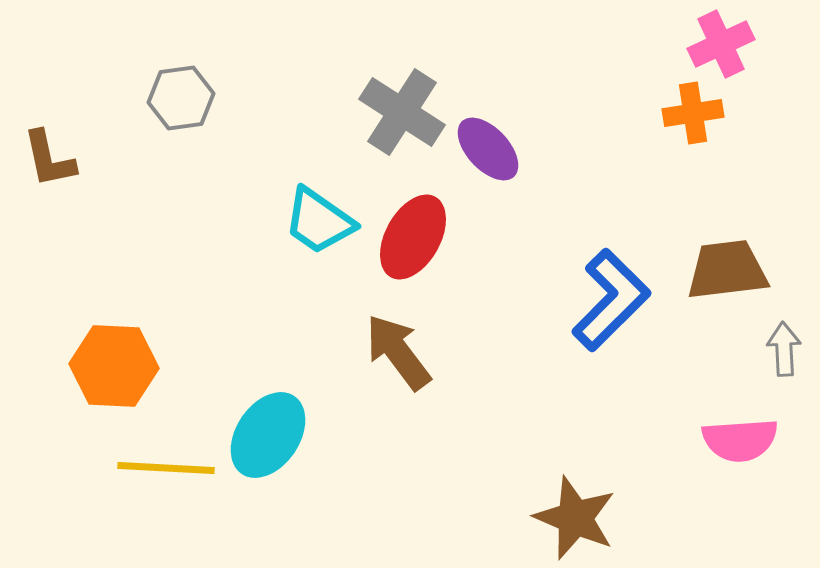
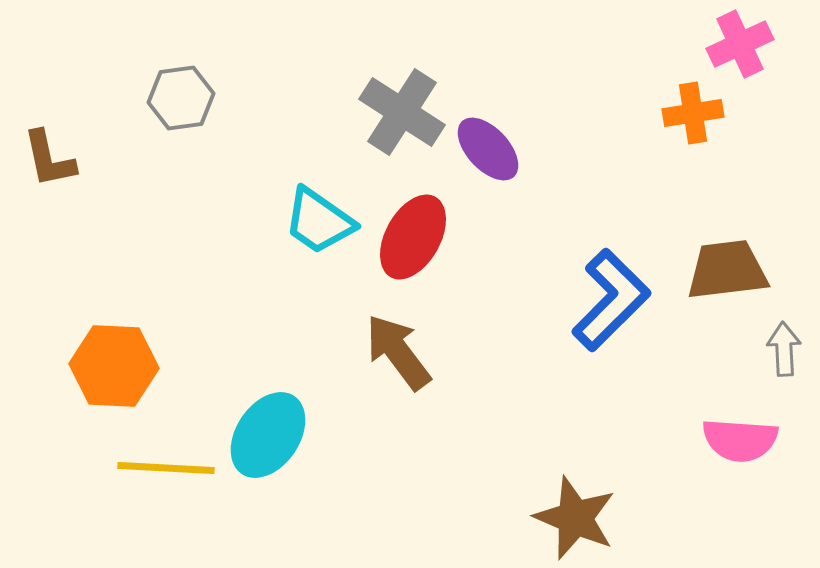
pink cross: moved 19 px right
pink semicircle: rotated 8 degrees clockwise
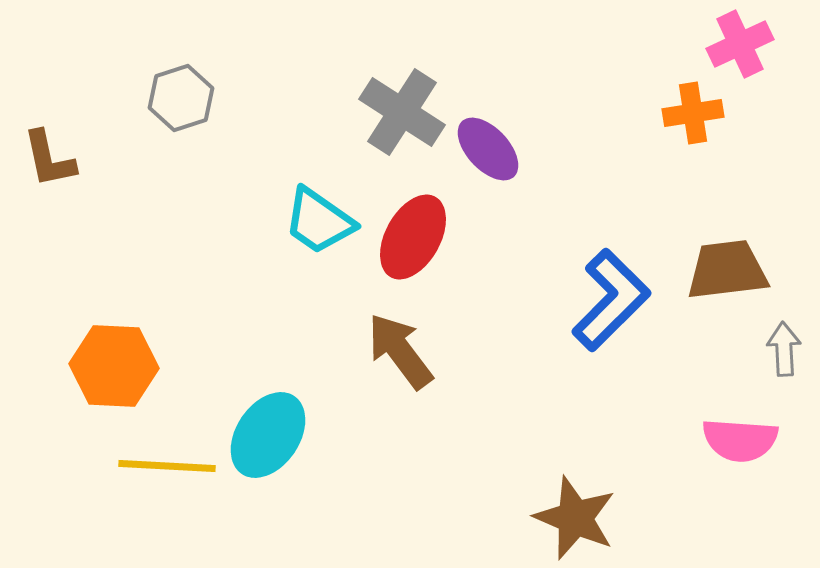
gray hexagon: rotated 10 degrees counterclockwise
brown arrow: moved 2 px right, 1 px up
yellow line: moved 1 px right, 2 px up
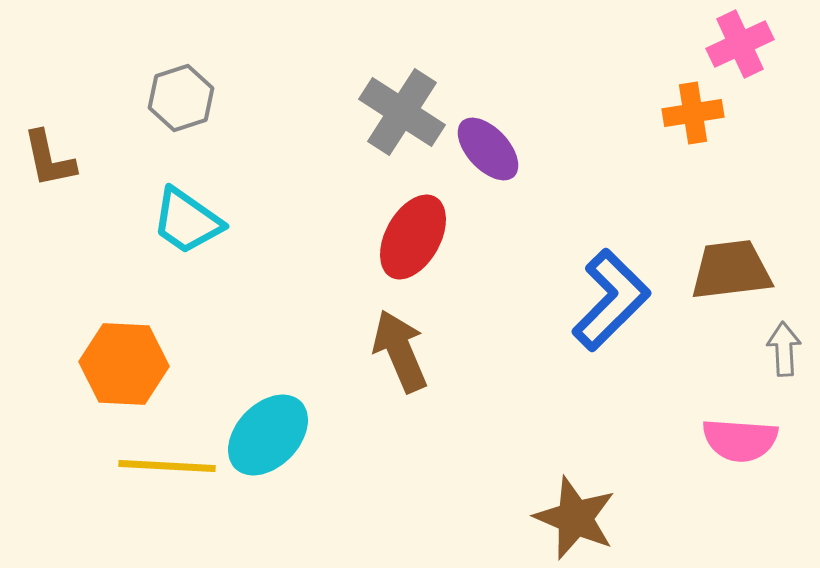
cyan trapezoid: moved 132 px left
brown trapezoid: moved 4 px right
brown arrow: rotated 14 degrees clockwise
orange hexagon: moved 10 px right, 2 px up
cyan ellipse: rotated 10 degrees clockwise
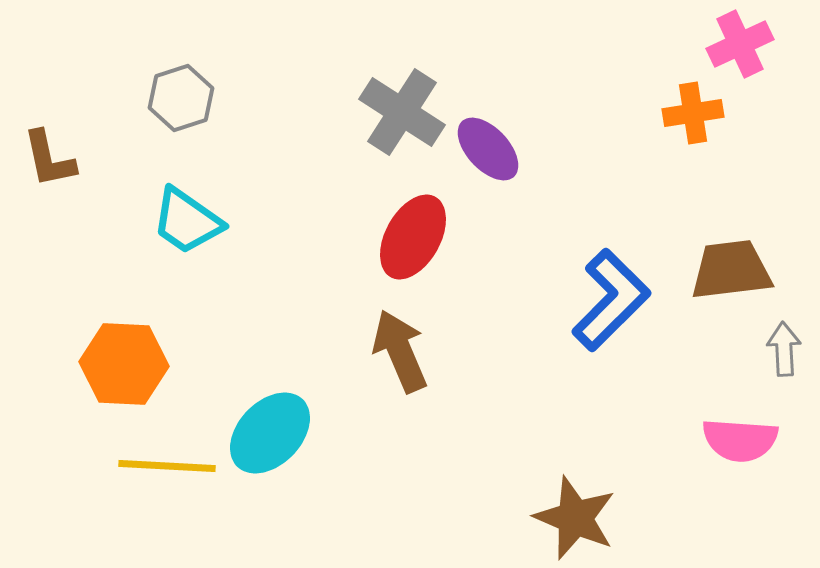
cyan ellipse: moved 2 px right, 2 px up
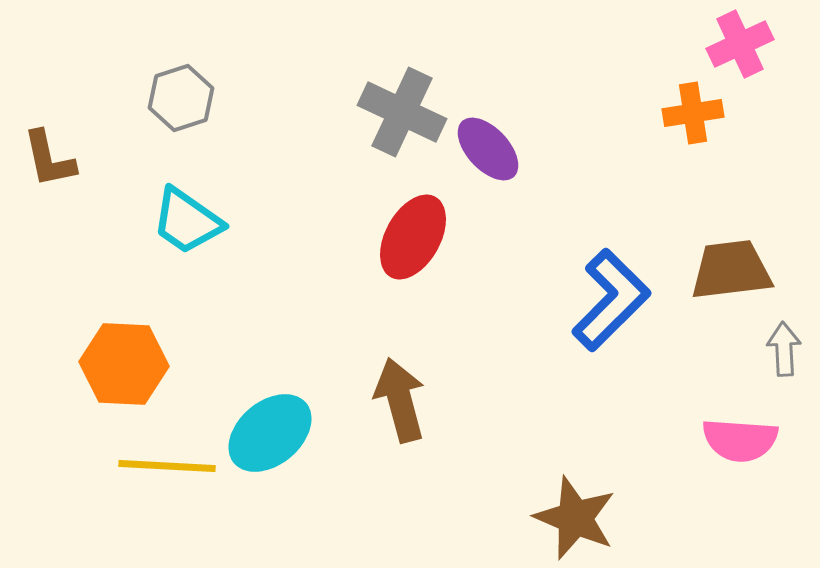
gray cross: rotated 8 degrees counterclockwise
brown arrow: moved 49 px down; rotated 8 degrees clockwise
cyan ellipse: rotated 6 degrees clockwise
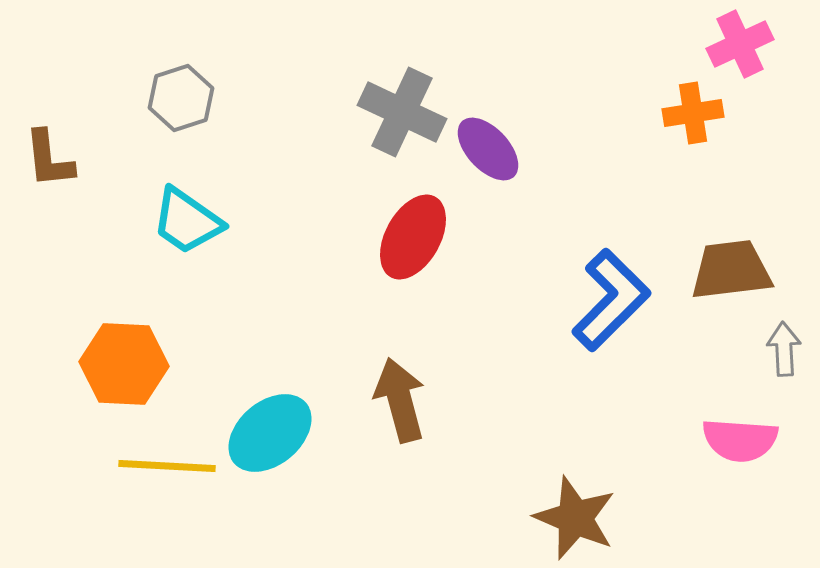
brown L-shape: rotated 6 degrees clockwise
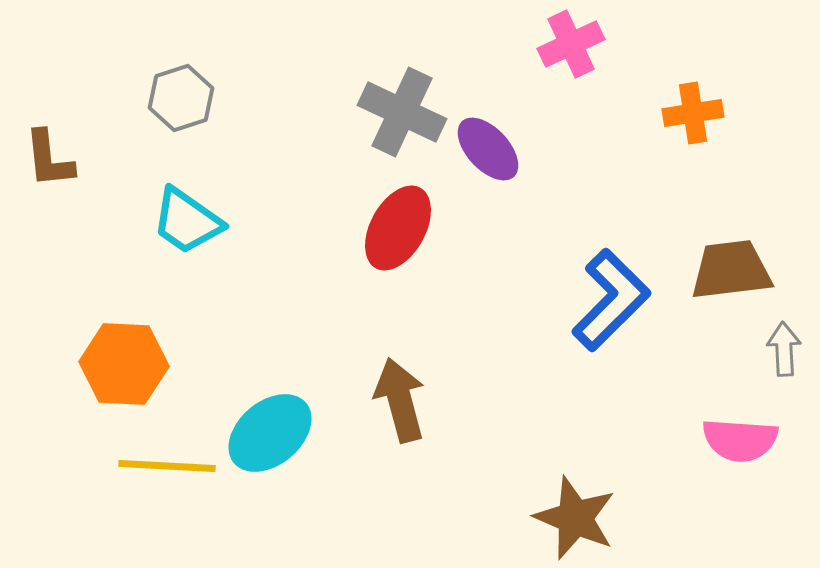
pink cross: moved 169 px left
red ellipse: moved 15 px left, 9 px up
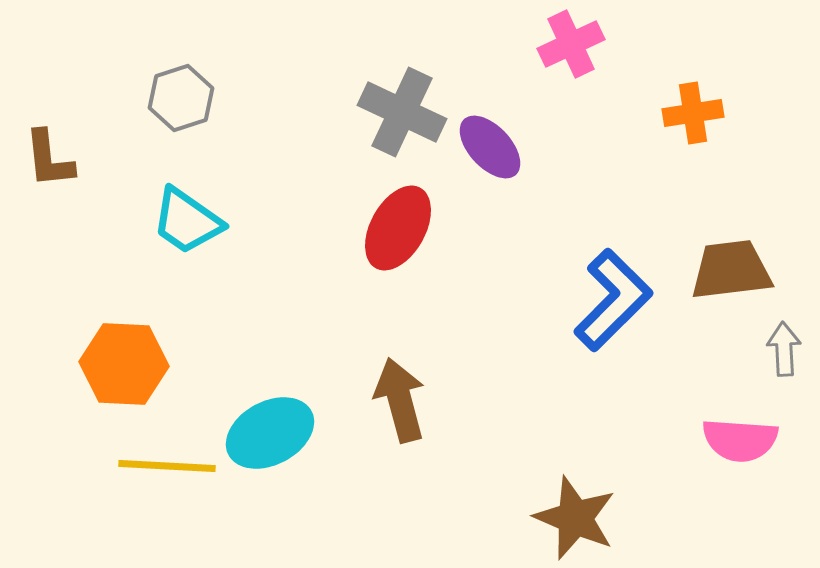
purple ellipse: moved 2 px right, 2 px up
blue L-shape: moved 2 px right
cyan ellipse: rotated 12 degrees clockwise
